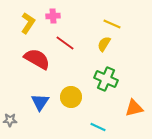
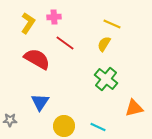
pink cross: moved 1 px right, 1 px down
green cross: rotated 15 degrees clockwise
yellow circle: moved 7 px left, 29 px down
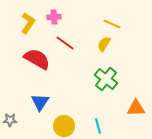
orange triangle: moved 2 px right; rotated 12 degrees clockwise
cyan line: moved 1 px up; rotated 49 degrees clockwise
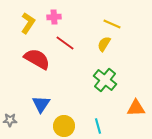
green cross: moved 1 px left, 1 px down
blue triangle: moved 1 px right, 2 px down
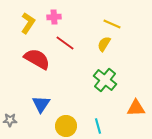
yellow circle: moved 2 px right
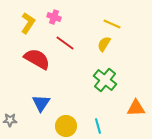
pink cross: rotated 24 degrees clockwise
blue triangle: moved 1 px up
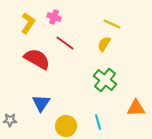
cyan line: moved 4 px up
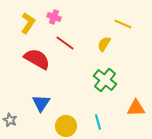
yellow line: moved 11 px right
gray star: rotated 24 degrees clockwise
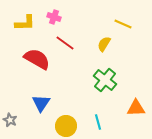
yellow L-shape: moved 3 px left; rotated 55 degrees clockwise
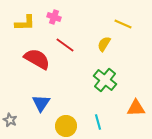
red line: moved 2 px down
